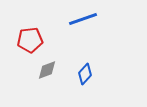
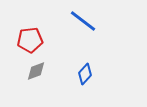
blue line: moved 2 px down; rotated 56 degrees clockwise
gray diamond: moved 11 px left, 1 px down
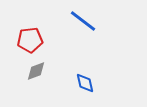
blue diamond: moved 9 px down; rotated 55 degrees counterclockwise
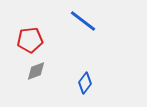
blue diamond: rotated 50 degrees clockwise
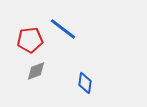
blue line: moved 20 px left, 8 px down
blue diamond: rotated 30 degrees counterclockwise
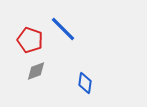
blue line: rotated 8 degrees clockwise
red pentagon: rotated 25 degrees clockwise
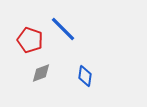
gray diamond: moved 5 px right, 2 px down
blue diamond: moved 7 px up
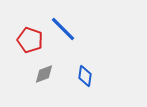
gray diamond: moved 3 px right, 1 px down
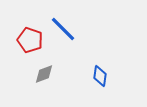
blue diamond: moved 15 px right
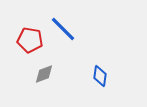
red pentagon: rotated 10 degrees counterclockwise
